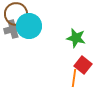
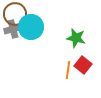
brown circle: moved 1 px left
cyan circle: moved 2 px right, 1 px down
orange line: moved 6 px left, 8 px up
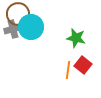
brown circle: moved 3 px right
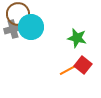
green star: moved 1 px right
orange line: rotated 54 degrees clockwise
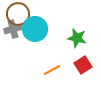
cyan circle: moved 4 px right, 2 px down
red square: rotated 18 degrees clockwise
orange line: moved 16 px left
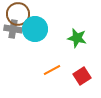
gray cross: rotated 24 degrees clockwise
red square: moved 1 px left, 11 px down
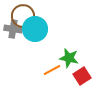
brown circle: moved 5 px right, 2 px down
green star: moved 8 px left, 20 px down
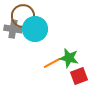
orange line: moved 7 px up
red square: moved 3 px left; rotated 12 degrees clockwise
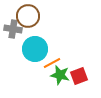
brown circle: moved 5 px right
cyan circle: moved 20 px down
green star: moved 9 px left, 17 px down
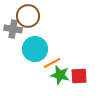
red square: rotated 18 degrees clockwise
